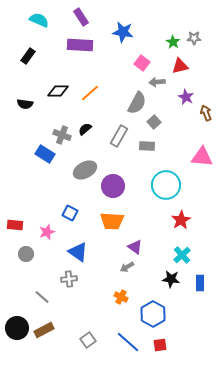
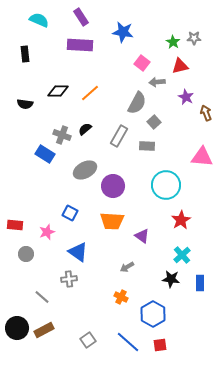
black rectangle at (28, 56): moved 3 px left, 2 px up; rotated 42 degrees counterclockwise
purple triangle at (135, 247): moved 7 px right, 11 px up
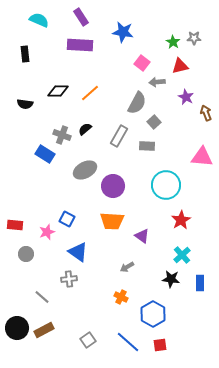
blue square at (70, 213): moved 3 px left, 6 px down
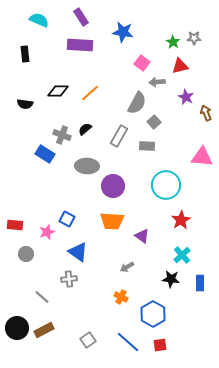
gray ellipse at (85, 170): moved 2 px right, 4 px up; rotated 30 degrees clockwise
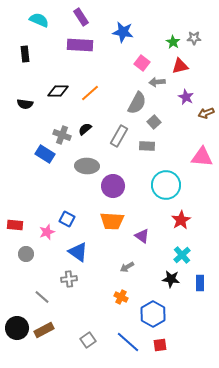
brown arrow at (206, 113): rotated 91 degrees counterclockwise
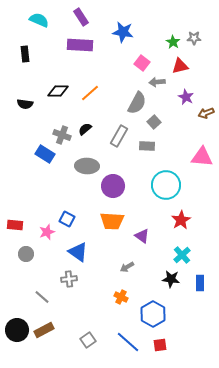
black circle at (17, 328): moved 2 px down
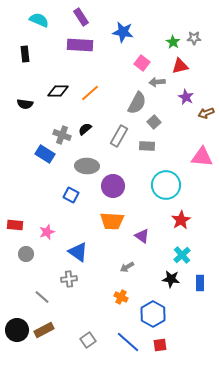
blue square at (67, 219): moved 4 px right, 24 px up
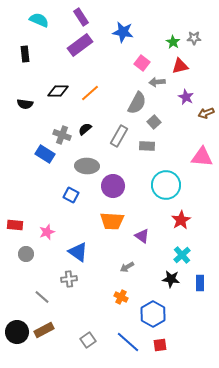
purple rectangle at (80, 45): rotated 40 degrees counterclockwise
black circle at (17, 330): moved 2 px down
